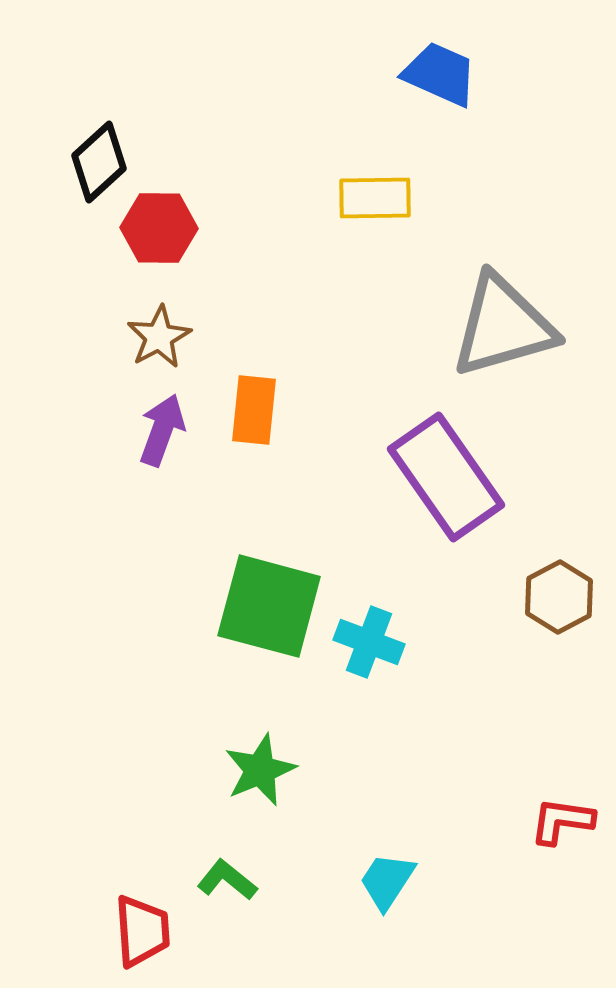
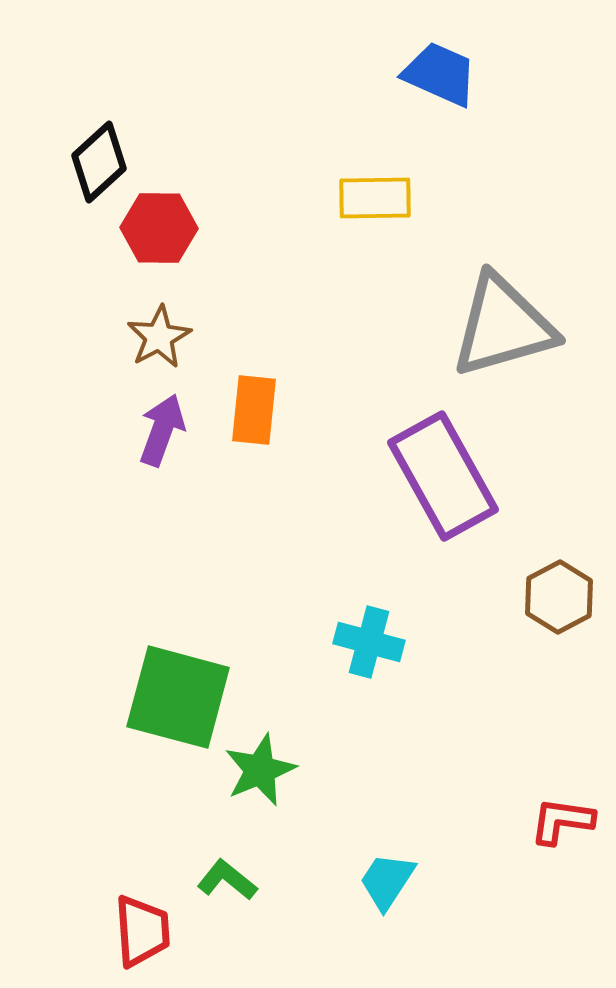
purple rectangle: moved 3 px left, 1 px up; rotated 6 degrees clockwise
green square: moved 91 px left, 91 px down
cyan cross: rotated 6 degrees counterclockwise
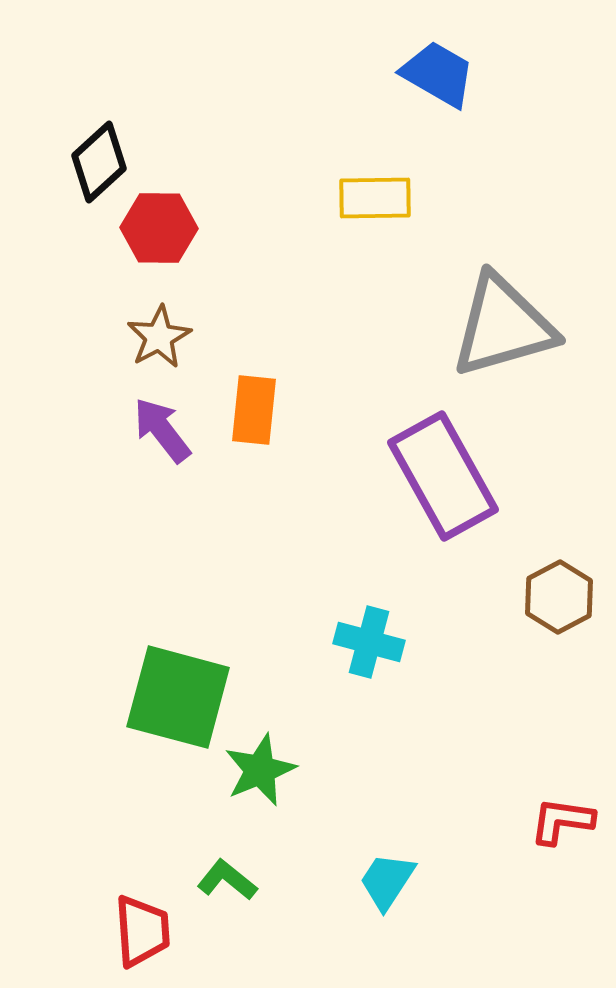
blue trapezoid: moved 2 px left; rotated 6 degrees clockwise
purple arrow: rotated 58 degrees counterclockwise
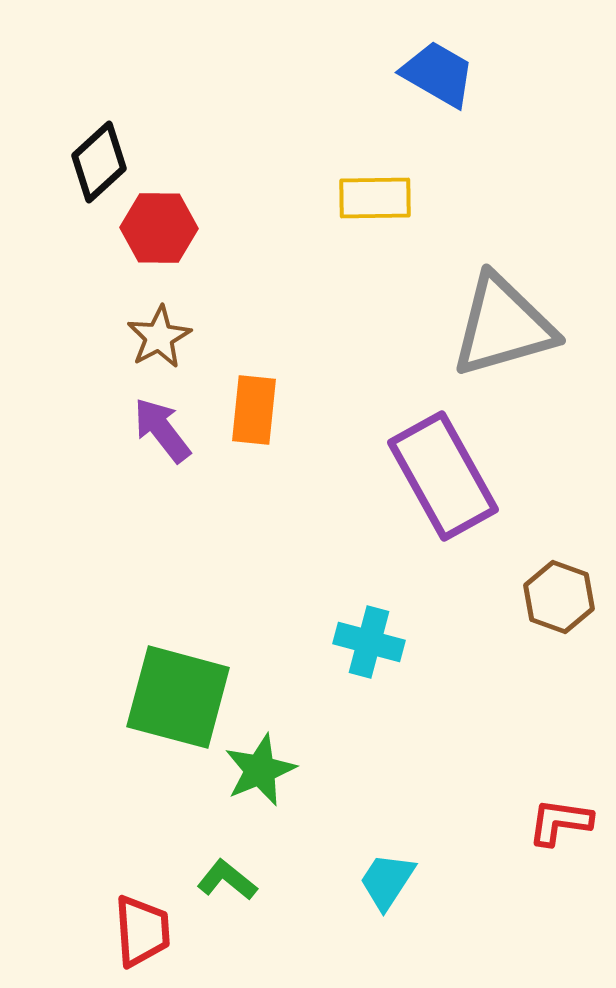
brown hexagon: rotated 12 degrees counterclockwise
red L-shape: moved 2 px left, 1 px down
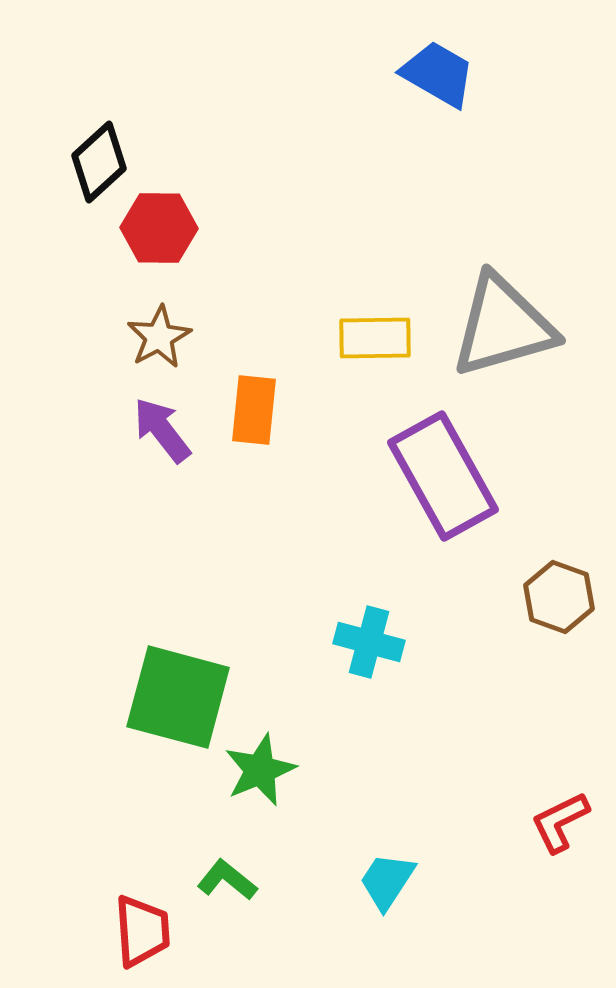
yellow rectangle: moved 140 px down
red L-shape: rotated 34 degrees counterclockwise
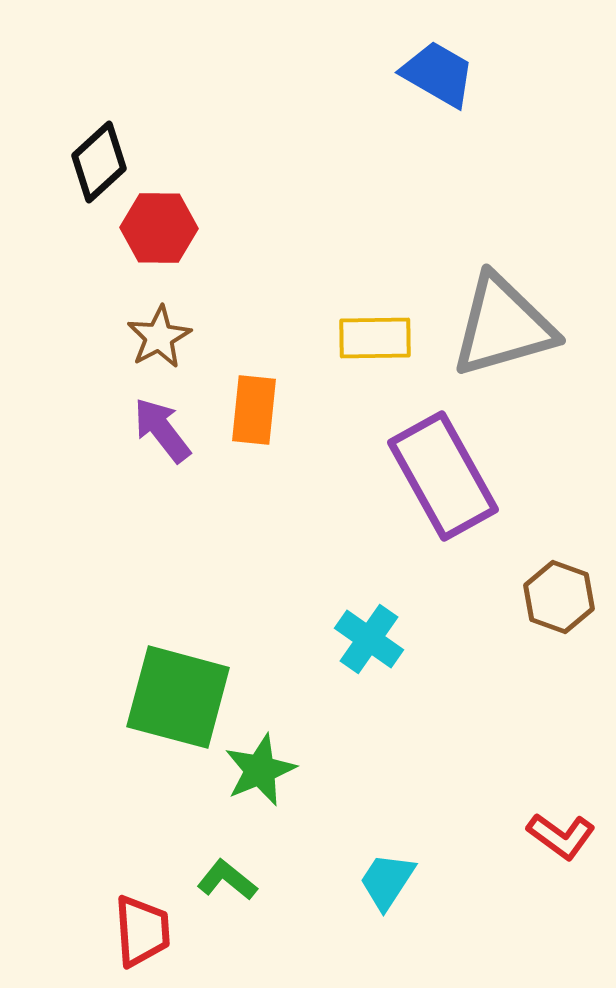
cyan cross: moved 3 px up; rotated 20 degrees clockwise
red L-shape: moved 1 px right, 14 px down; rotated 118 degrees counterclockwise
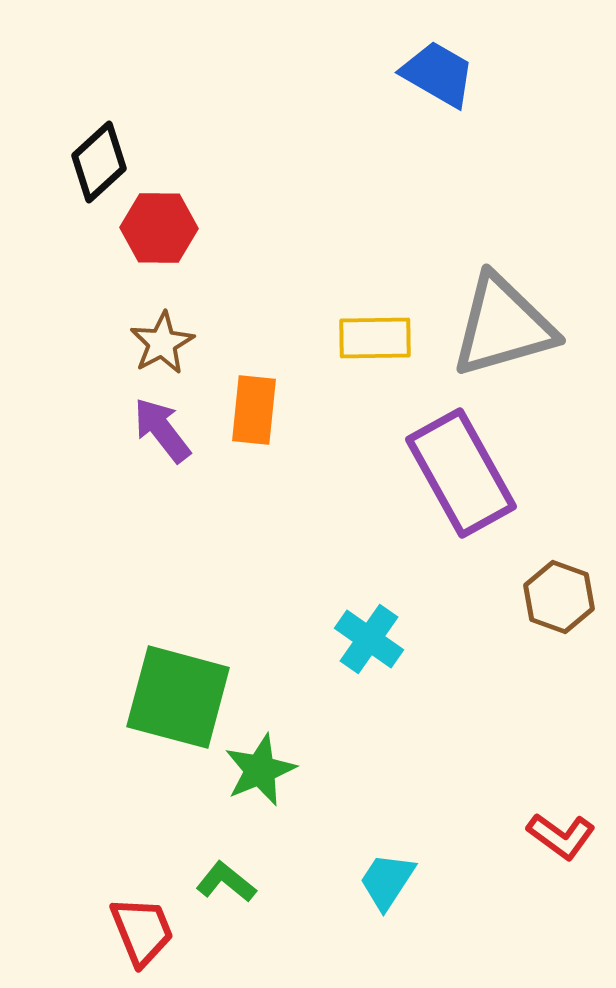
brown star: moved 3 px right, 6 px down
purple rectangle: moved 18 px right, 3 px up
green L-shape: moved 1 px left, 2 px down
red trapezoid: rotated 18 degrees counterclockwise
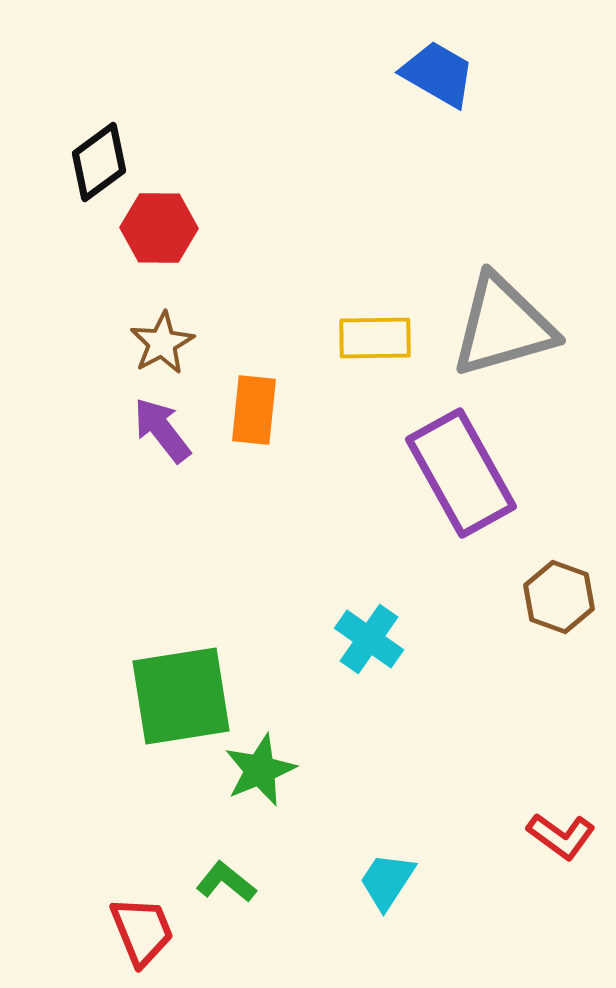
black diamond: rotated 6 degrees clockwise
green square: moved 3 px right, 1 px up; rotated 24 degrees counterclockwise
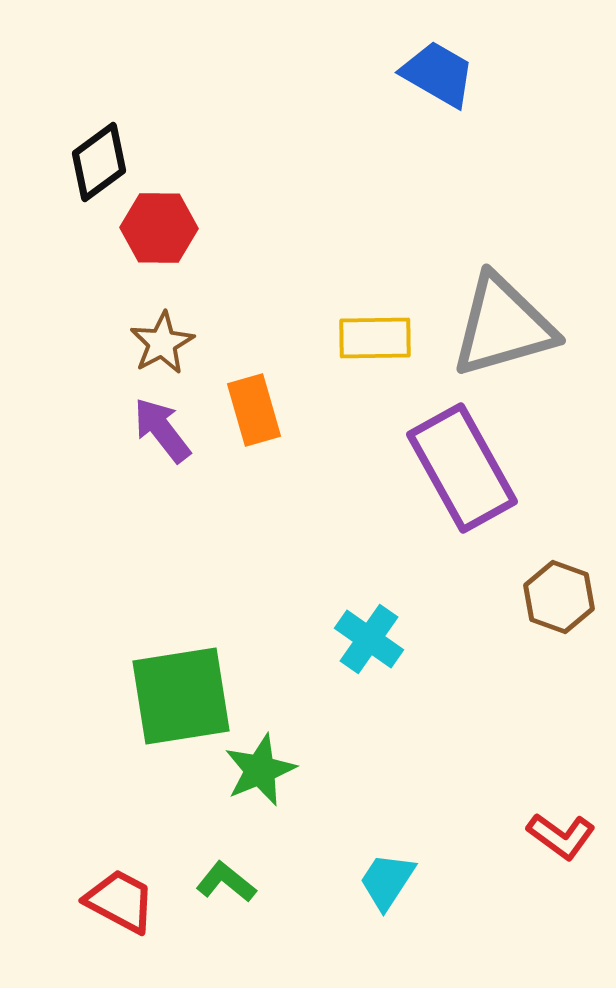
orange rectangle: rotated 22 degrees counterclockwise
purple rectangle: moved 1 px right, 5 px up
red trapezoid: moved 22 px left, 30 px up; rotated 40 degrees counterclockwise
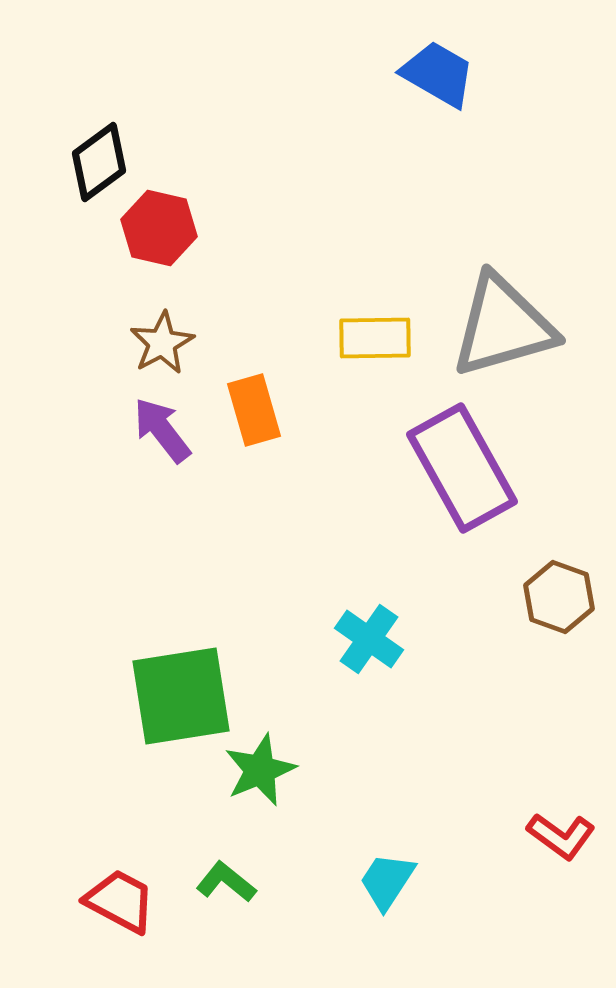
red hexagon: rotated 12 degrees clockwise
